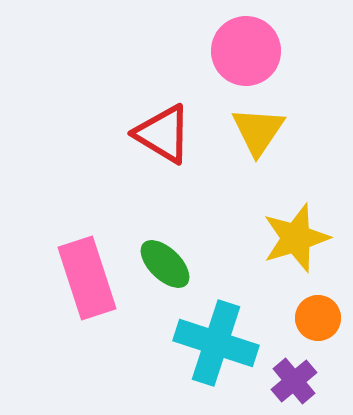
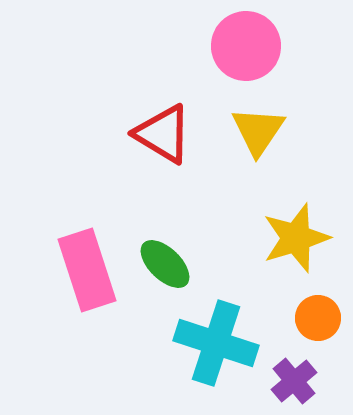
pink circle: moved 5 px up
pink rectangle: moved 8 px up
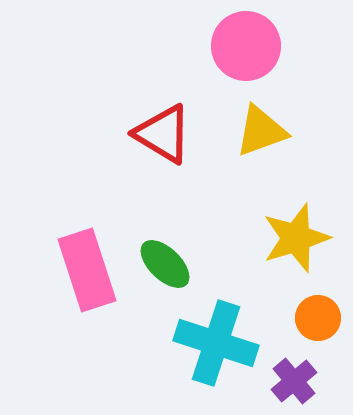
yellow triangle: moved 3 px right; rotated 36 degrees clockwise
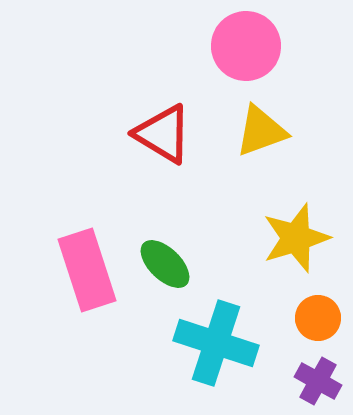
purple cross: moved 24 px right; rotated 21 degrees counterclockwise
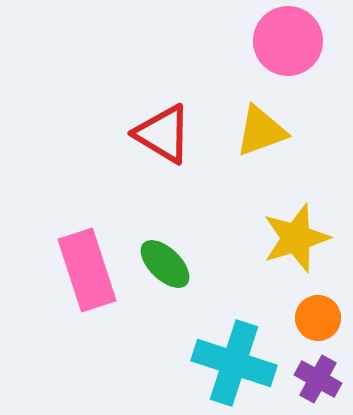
pink circle: moved 42 px right, 5 px up
cyan cross: moved 18 px right, 20 px down
purple cross: moved 2 px up
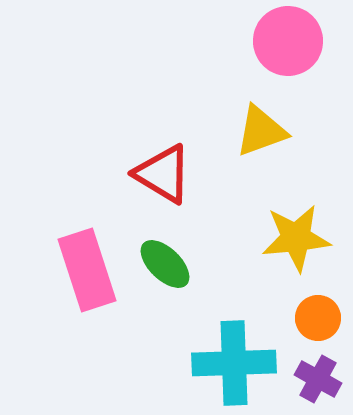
red triangle: moved 40 px down
yellow star: rotated 12 degrees clockwise
cyan cross: rotated 20 degrees counterclockwise
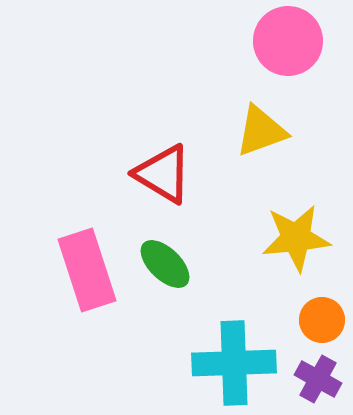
orange circle: moved 4 px right, 2 px down
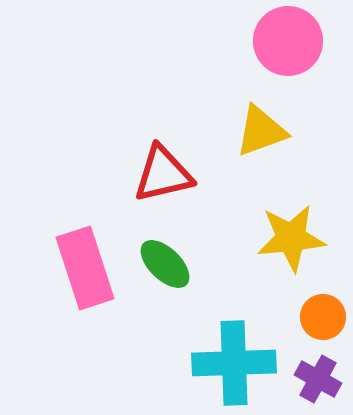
red triangle: rotated 44 degrees counterclockwise
yellow star: moved 5 px left
pink rectangle: moved 2 px left, 2 px up
orange circle: moved 1 px right, 3 px up
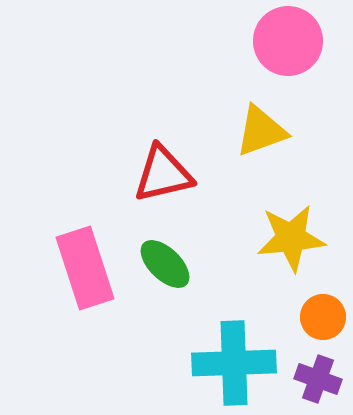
purple cross: rotated 9 degrees counterclockwise
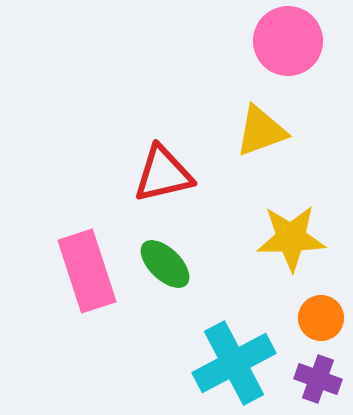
yellow star: rotated 4 degrees clockwise
pink rectangle: moved 2 px right, 3 px down
orange circle: moved 2 px left, 1 px down
cyan cross: rotated 26 degrees counterclockwise
